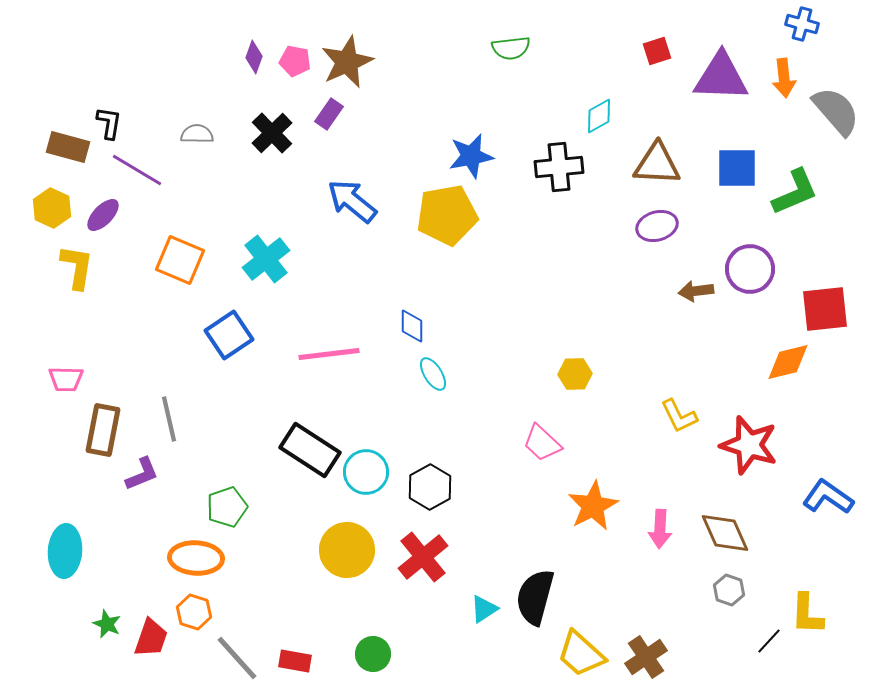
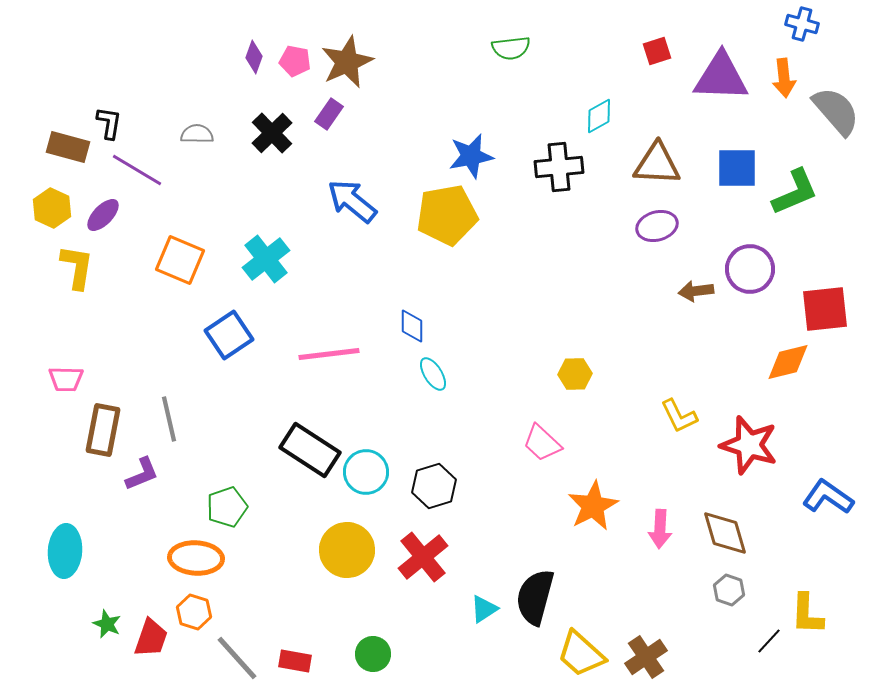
black hexagon at (430, 487): moved 4 px right, 1 px up; rotated 12 degrees clockwise
brown diamond at (725, 533): rotated 8 degrees clockwise
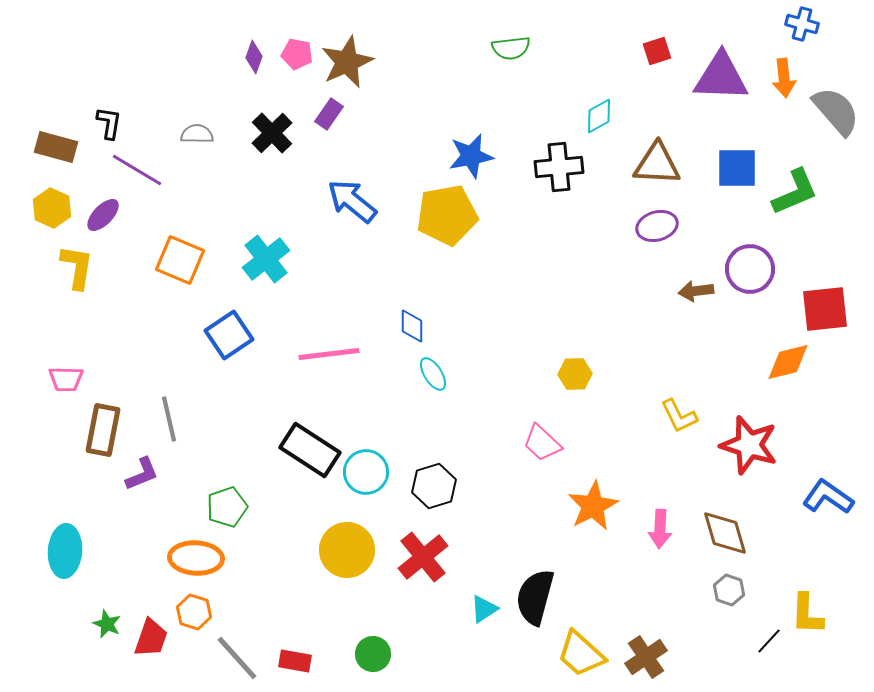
pink pentagon at (295, 61): moved 2 px right, 7 px up
brown rectangle at (68, 147): moved 12 px left
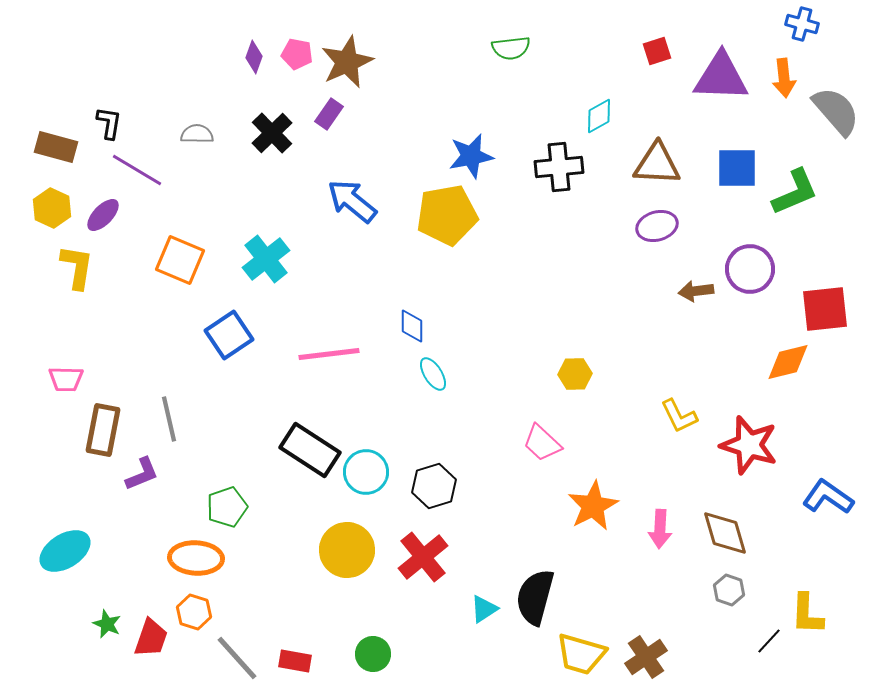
cyan ellipse at (65, 551): rotated 54 degrees clockwise
yellow trapezoid at (581, 654): rotated 26 degrees counterclockwise
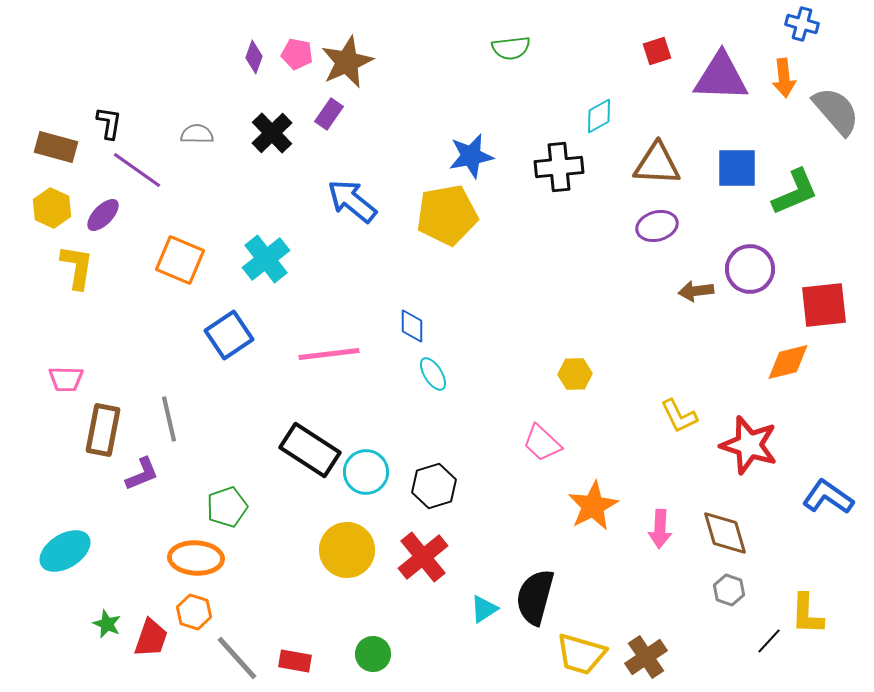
purple line at (137, 170): rotated 4 degrees clockwise
red square at (825, 309): moved 1 px left, 4 px up
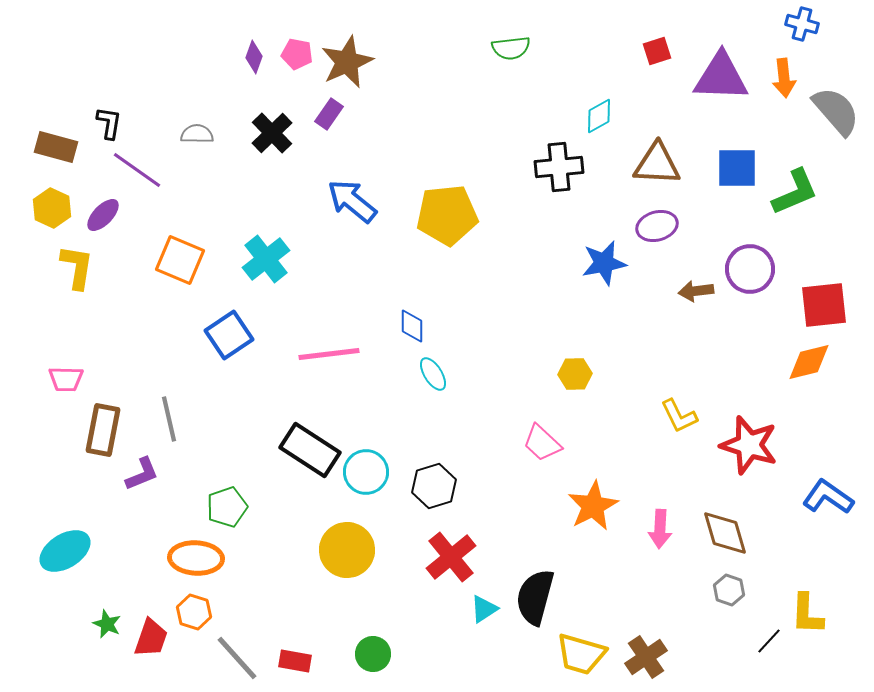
blue star at (471, 156): moved 133 px right, 107 px down
yellow pentagon at (447, 215): rotated 4 degrees clockwise
orange diamond at (788, 362): moved 21 px right
red cross at (423, 557): moved 28 px right
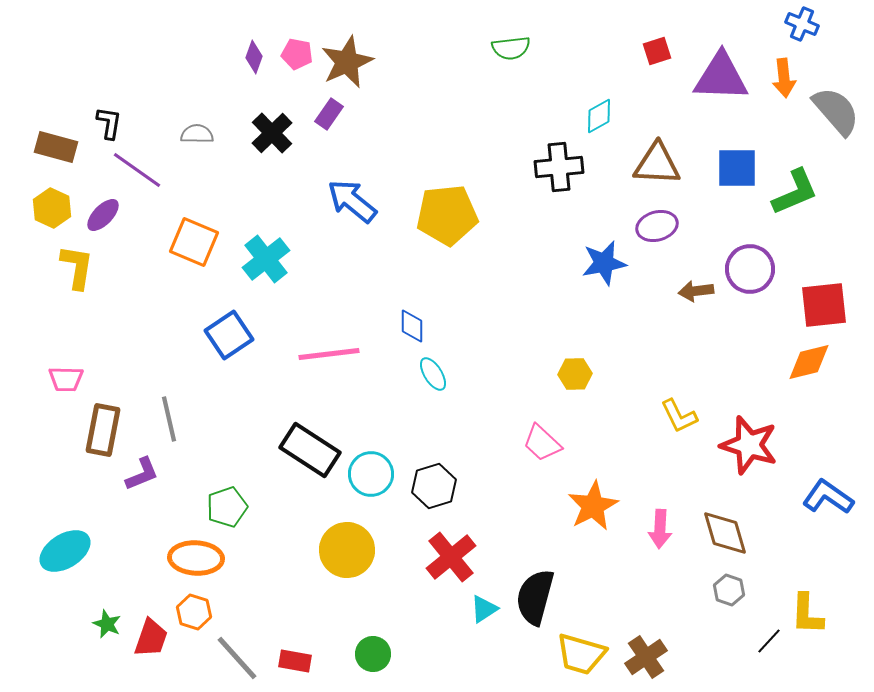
blue cross at (802, 24): rotated 8 degrees clockwise
orange square at (180, 260): moved 14 px right, 18 px up
cyan circle at (366, 472): moved 5 px right, 2 px down
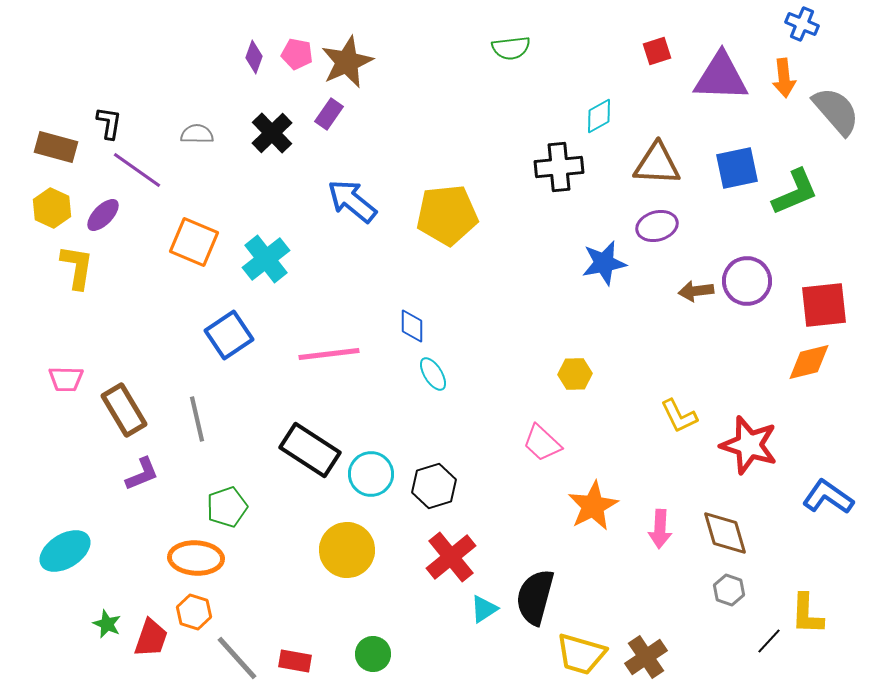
blue square at (737, 168): rotated 12 degrees counterclockwise
purple circle at (750, 269): moved 3 px left, 12 px down
gray line at (169, 419): moved 28 px right
brown rectangle at (103, 430): moved 21 px right, 20 px up; rotated 42 degrees counterclockwise
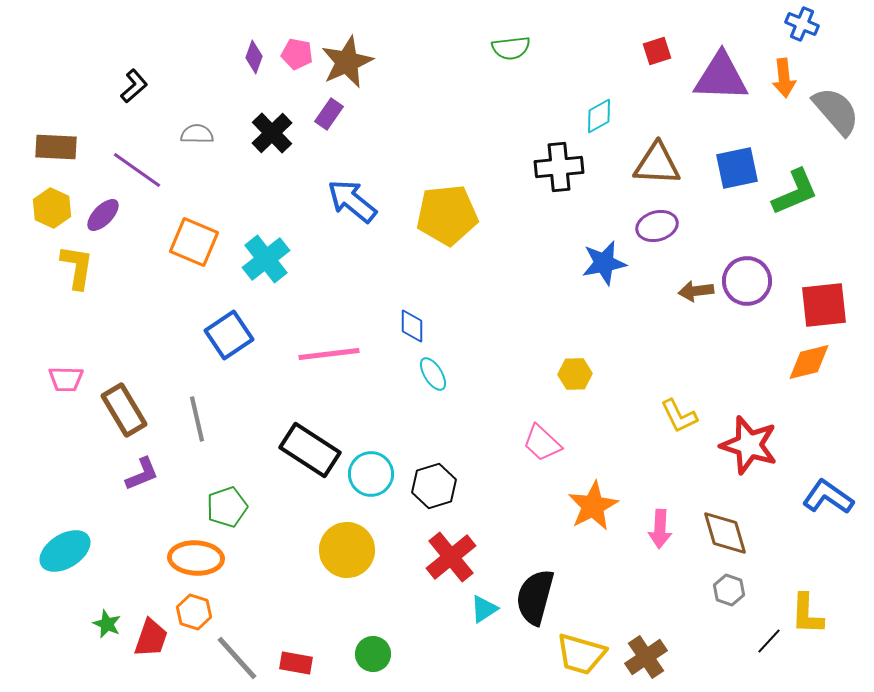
black L-shape at (109, 123): moved 25 px right, 37 px up; rotated 40 degrees clockwise
brown rectangle at (56, 147): rotated 12 degrees counterclockwise
red rectangle at (295, 661): moved 1 px right, 2 px down
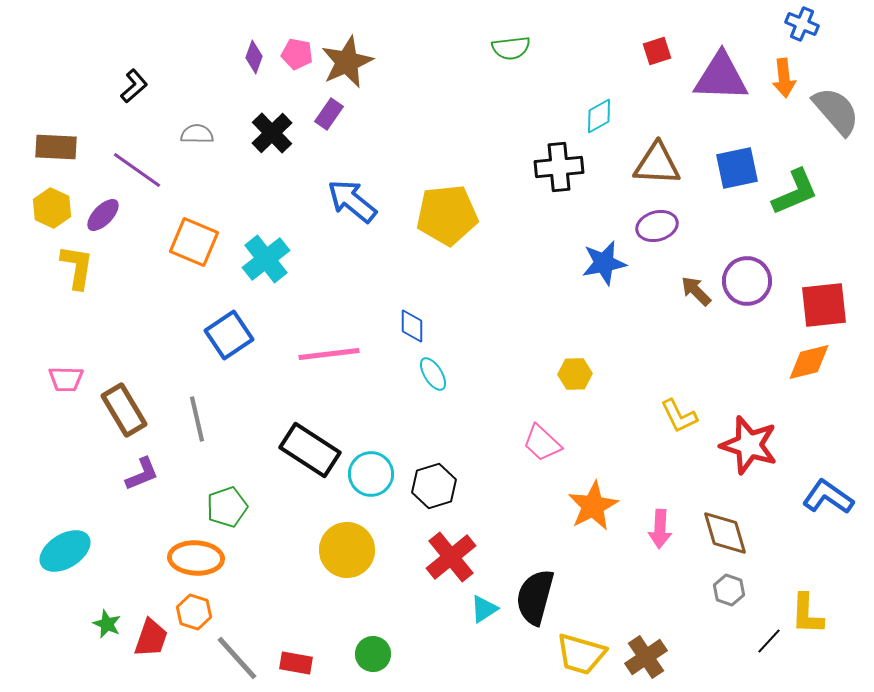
brown arrow at (696, 291): rotated 52 degrees clockwise
